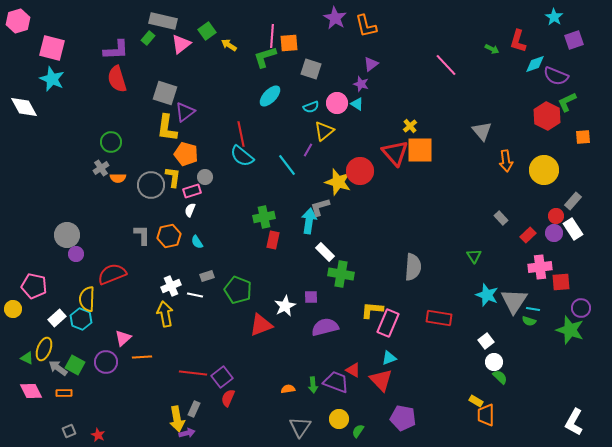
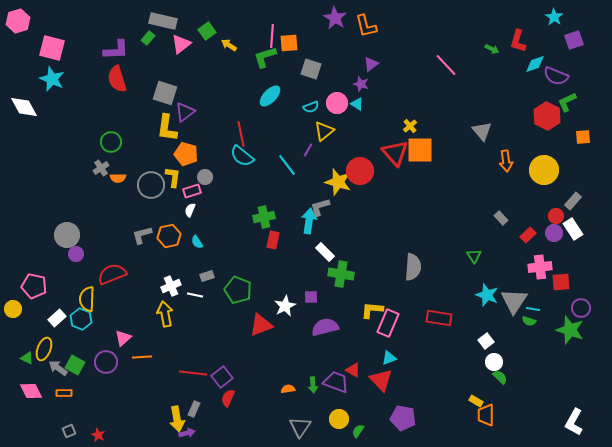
gray L-shape at (142, 235): rotated 105 degrees counterclockwise
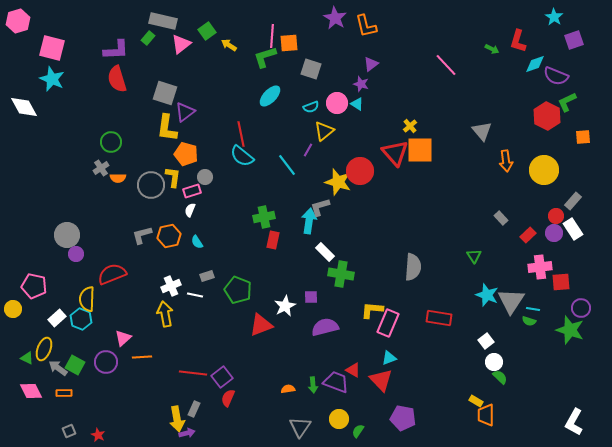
gray triangle at (514, 301): moved 3 px left
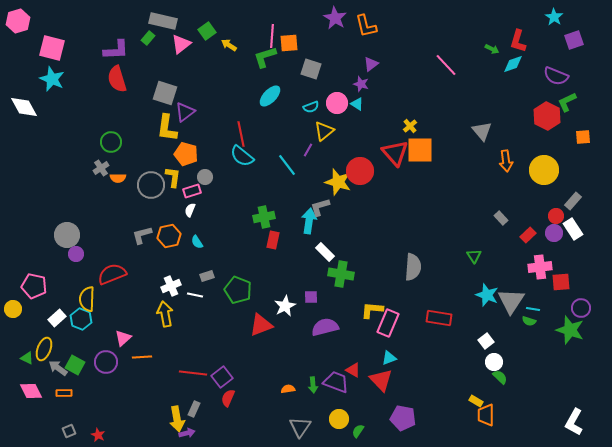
cyan diamond at (535, 64): moved 22 px left
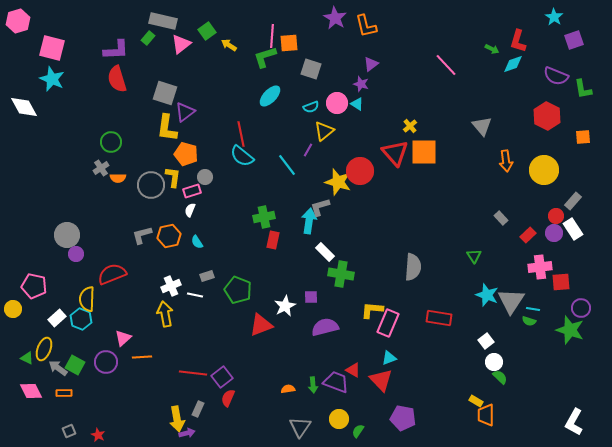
green L-shape at (567, 102): moved 16 px right, 13 px up; rotated 75 degrees counterclockwise
gray triangle at (482, 131): moved 5 px up
orange square at (420, 150): moved 4 px right, 2 px down
gray rectangle at (194, 409): moved 4 px right
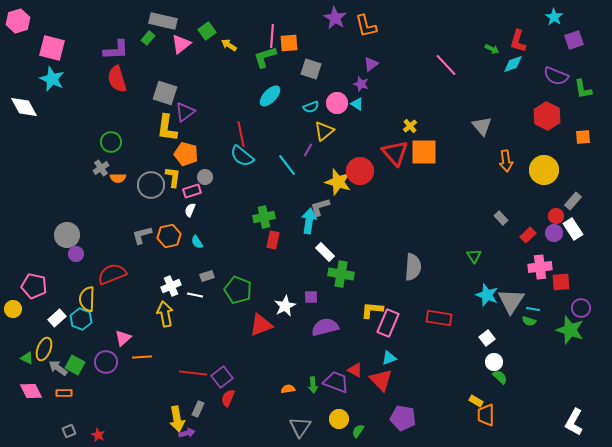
white square at (486, 341): moved 1 px right, 3 px up
red triangle at (353, 370): moved 2 px right
